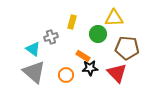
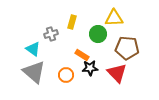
gray cross: moved 3 px up
orange rectangle: moved 1 px left, 1 px up
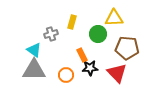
cyan triangle: moved 1 px right, 1 px down
orange rectangle: rotated 32 degrees clockwise
gray triangle: moved 2 px up; rotated 40 degrees counterclockwise
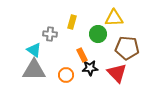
gray cross: moved 1 px left; rotated 24 degrees clockwise
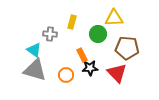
gray triangle: moved 1 px right; rotated 15 degrees clockwise
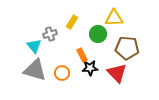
yellow rectangle: rotated 16 degrees clockwise
gray cross: rotated 24 degrees counterclockwise
cyan triangle: moved 4 px up; rotated 14 degrees clockwise
orange circle: moved 4 px left, 2 px up
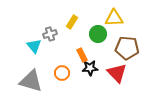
gray triangle: moved 4 px left, 11 px down
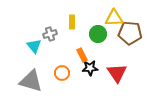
yellow rectangle: rotated 32 degrees counterclockwise
brown pentagon: moved 3 px right, 15 px up
red triangle: rotated 10 degrees clockwise
